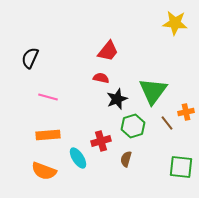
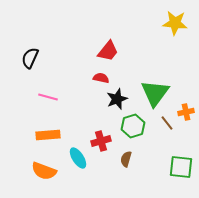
green triangle: moved 2 px right, 2 px down
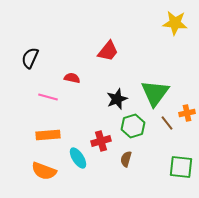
red semicircle: moved 29 px left
orange cross: moved 1 px right, 1 px down
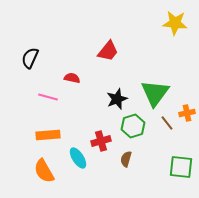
orange semicircle: rotated 40 degrees clockwise
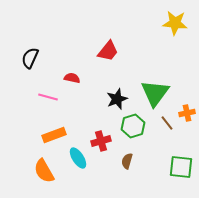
orange rectangle: moved 6 px right; rotated 15 degrees counterclockwise
brown semicircle: moved 1 px right, 2 px down
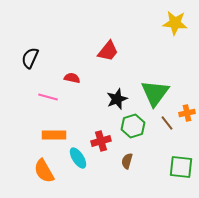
orange rectangle: rotated 20 degrees clockwise
